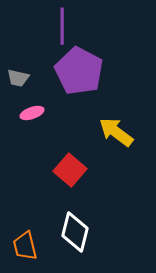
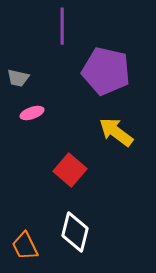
purple pentagon: moved 27 px right; rotated 15 degrees counterclockwise
orange trapezoid: rotated 12 degrees counterclockwise
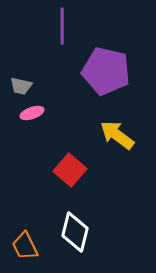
gray trapezoid: moved 3 px right, 8 px down
yellow arrow: moved 1 px right, 3 px down
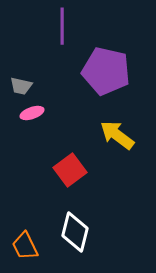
red square: rotated 12 degrees clockwise
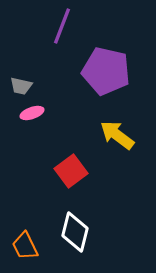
purple line: rotated 21 degrees clockwise
red square: moved 1 px right, 1 px down
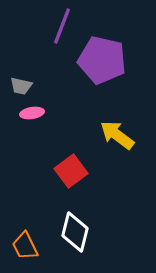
purple pentagon: moved 4 px left, 11 px up
pink ellipse: rotated 10 degrees clockwise
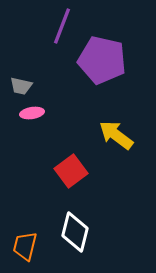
yellow arrow: moved 1 px left
orange trapezoid: rotated 40 degrees clockwise
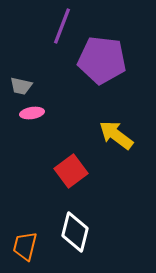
purple pentagon: rotated 6 degrees counterclockwise
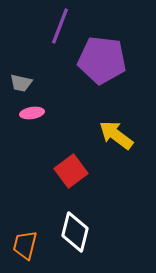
purple line: moved 2 px left
gray trapezoid: moved 3 px up
orange trapezoid: moved 1 px up
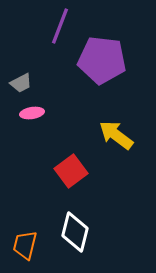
gray trapezoid: rotated 40 degrees counterclockwise
